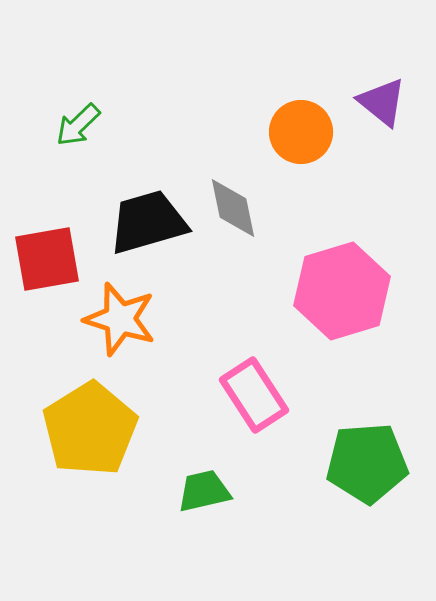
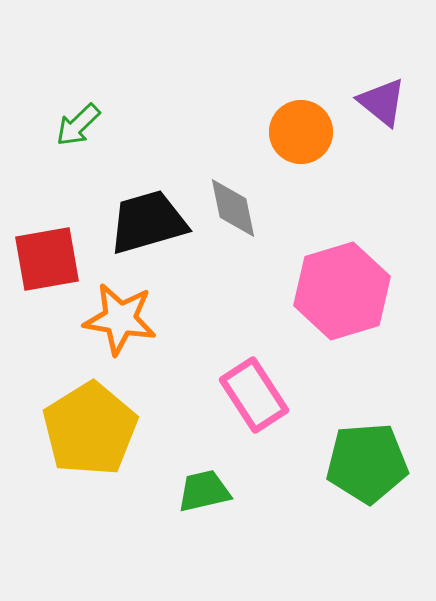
orange star: rotated 8 degrees counterclockwise
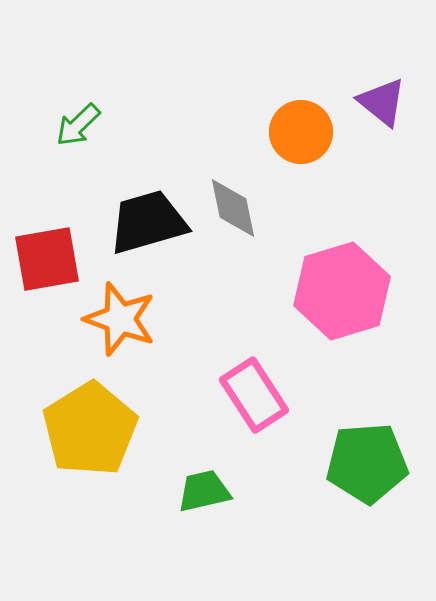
orange star: rotated 10 degrees clockwise
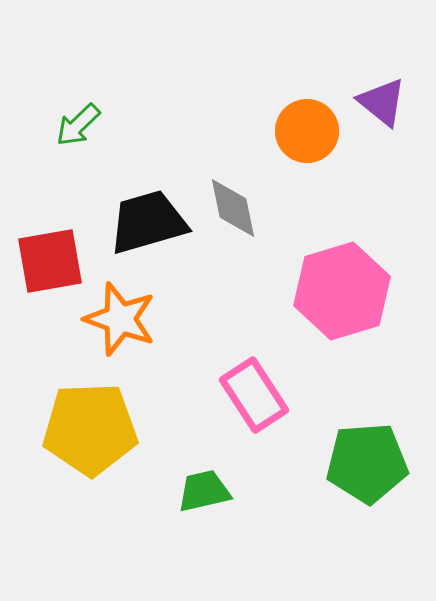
orange circle: moved 6 px right, 1 px up
red square: moved 3 px right, 2 px down
yellow pentagon: rotated 30 degrees clockwise
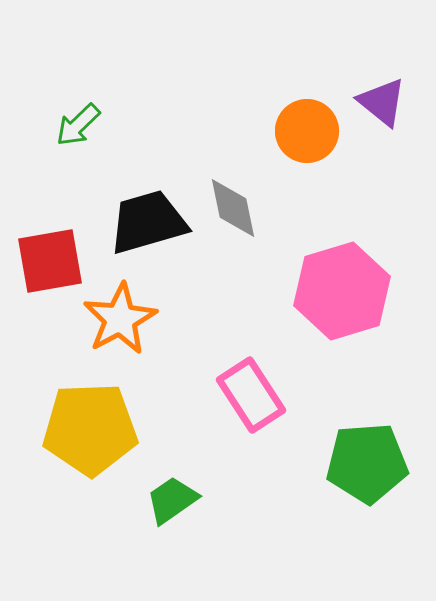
orange star: rotated 24 degrees clockwise
pink rectangle: moved 3 px left
green trapezoid: moved 32 px left, 9 px down; rotated 22 degrees counterclockwise
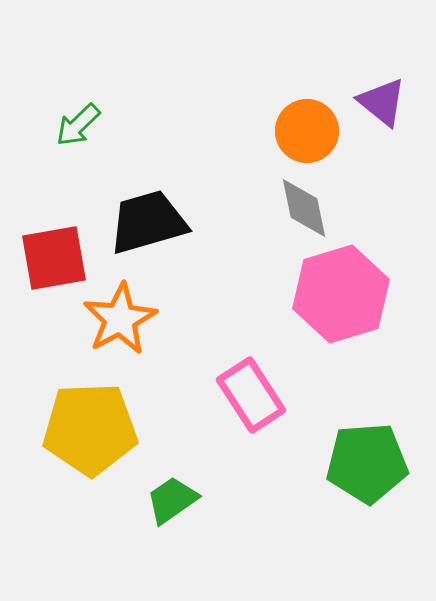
gray diamond: moved 71 px right
red square: moved 4 px right, 3 px up
pink hexagon: moved 1 px left, 3 px down
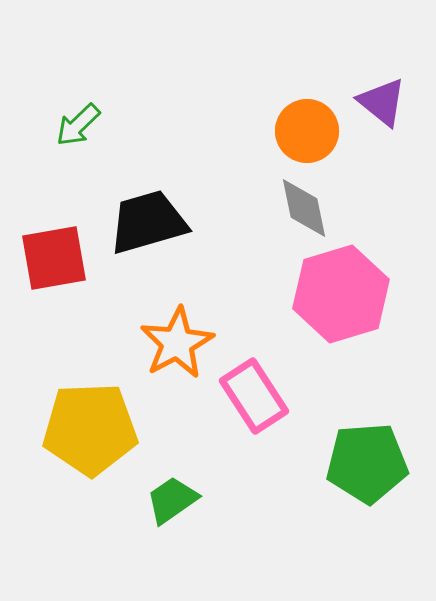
orange star: moved 57 px right, 24 px down
pink rectangle: moved 3 px right, 1 px down
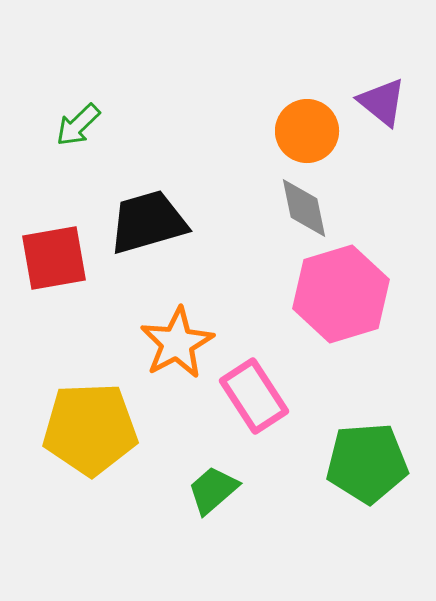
green trapezoid: moved 41 px right, 10 px up; rotated 6 degrees counterclockwise
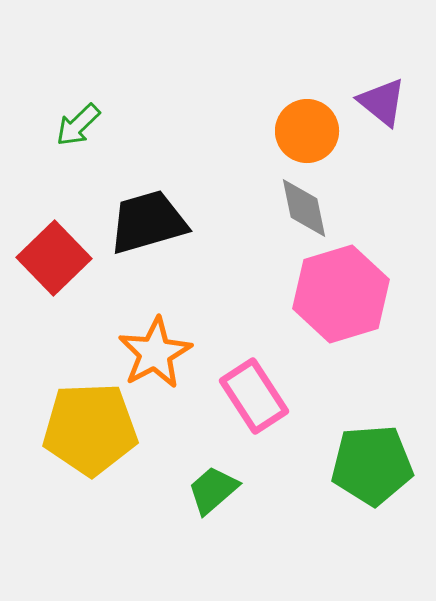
red square: rotated 34 degrees counterclockwise
orange star: moved 22 px left, 10 px down
green pentagon: moved 5 px right, 2 px down
